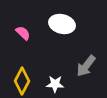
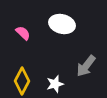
white star: rotated 18 degrees counterclockwise
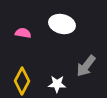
pink semicircle: rotated 35 degrees counterclockwise
white star: moved 2 px right; rotated 18 degrees clockwise
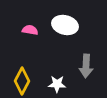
white ellipse: moved 3 px right, 1 px down
pink semicircle: moved 7 px right, 3 px up
gray arrow: rotated 35 degrees counterclockwise
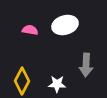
white ellipse: rotated 30 degrees counterclockwise
gray arrow: moved 1 px up
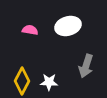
white ellipse: moved 3 px right, 1 px down
gray arrow: moved 1 px down; rotated 15 degrees clockwise
white star: moved 8 px left, 2 px up
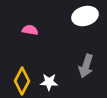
white ellipse: moved 17 px right, 10 px up
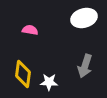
white ellipse: moved 1 px left, 2 px down
gray arrow: moved 1 px left
yellow diamond: moved 1 px right, 7 px up; rotated 20 degrees counterclockwise
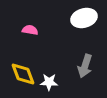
yellow diamond: rotated 28 degrees counterclockwise
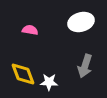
white ellipse: moved 3 px left, 4 px down
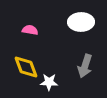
white ellipse: rotated 15 degrees clockwise
yellow diamond: moved 3 px right, 7 px up
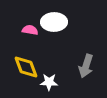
white ellipse: moved 27 px left
gray arrow: moved 1 px right
